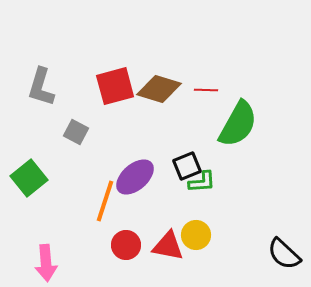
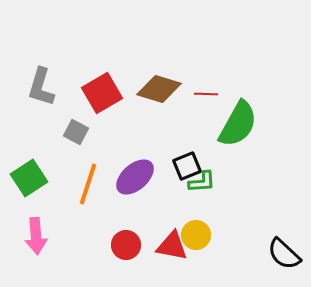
red square: moved 13 px left, 7 px down; rotated 15 degrees counterclockwise
red line: moved 4 px down
green square: rotated 6 degrees clockwise
orange line: moved 17 px left, 17 px up
red triangle: moved 4 px right
pink arrow: moved 10 px left, 27 px up
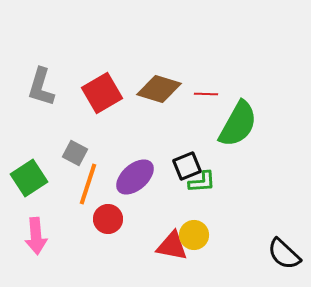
gray square: moved 1 px left, 21 px down
yellow circle: moved 2 px left
red circle: moved 18 px left, 26 px up
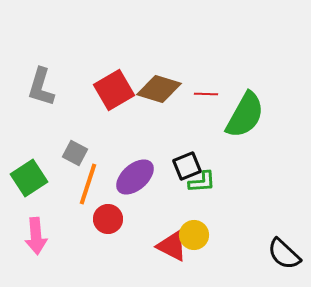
red square: moved 12 px right, 3 px up
green semicircle: moved 7 px right, 9 px up
red triangle: rotated 16 degrees clockwise
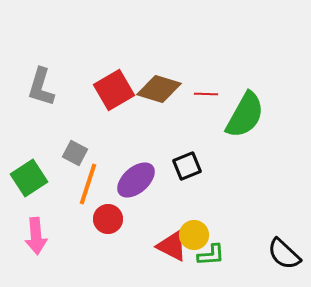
purple ellipse: moved 1 px right, 3 px down
green L-shape: moved 9 px right, 73 px down
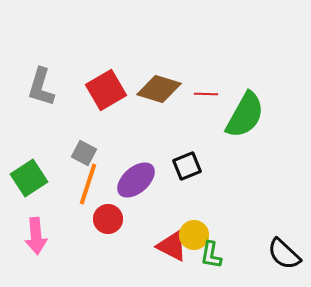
red square: moved 8 px left
gray square: moved 9 px right
green L-shape: rotated 104 degrees clockwise
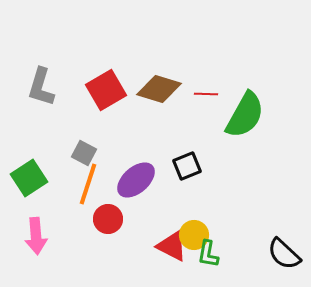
green L-shape: moved 3 px left, 1 px up
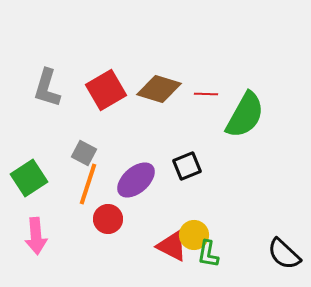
gray L-shape: moved 6 px right, 1 px down
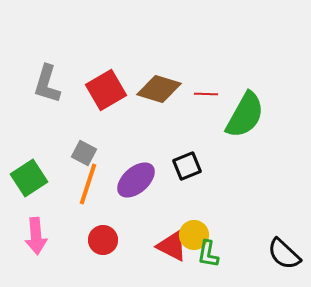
gray L-shape: moved 4 px up
red circle: moved 5 px left, 21 px down
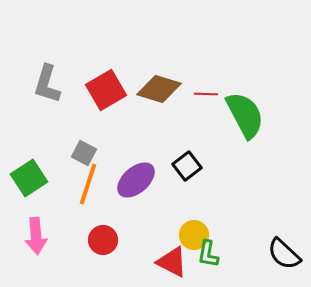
green semicircle: rotated 57 degrees counterclockwise
black square: rotated 16 degrees counterclockwise
red triangle: moved 16 px down
